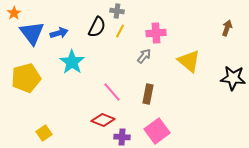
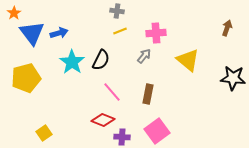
black semicircle: moved 4 px right, 33 px down
yellow line: rotated 40 degrees clockwise
yellow triangle: moved 1 px left, 1 px up
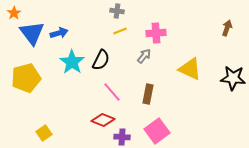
yellow triangle: moved 2 px right, 9 px down; rotated 15 degrees counterclockwise
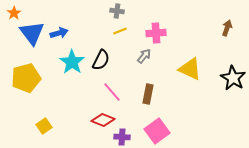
black star: rotated 25 degrees clockwise
yellow square: moved 7 px up
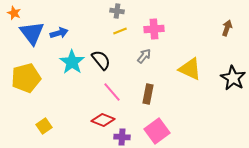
orange star: rotated 16 degrees counterclockwise
pink cross: moved 2 px left, 4 px up
black semicircle: rotated 65 degrees counterclockwise
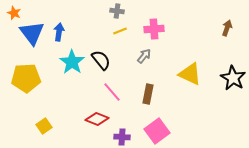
blue arrow: moved 1 px up; rotated 66 degrees counterclockwise
yellow triangle: moved 5 px down
yellow pentagon: rotated 12 degrees clockwise
red diamond: moved 6 px left, 1 px up
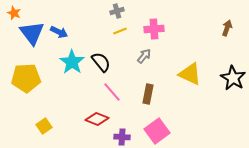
gray cross: rotated 24 degrees counterclockwise
blue arrow: rotated 108 degrees clockwise
black semicircle: moved 2 px down
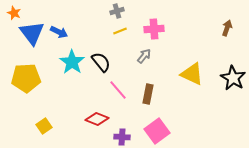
yellow triangle: moved 2 px right
pink line: moved 6 px right, 2 px up
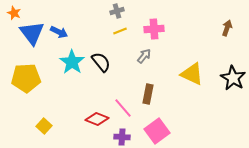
pink line: moved 5 px right, 18 px down
yellow square: rotated 14 degrees counterclockwise
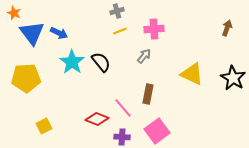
blue arrow: moved 1 px down
yellow square: rotated 21 degrees clockwise
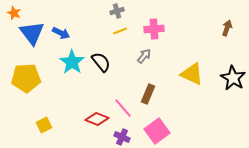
blue arrow: moved 2 px right
brown rectangle: rotated 12 degrees clockwise
yellow square: moved 1 px up
purple cross: rotated 21 degrees clockwise
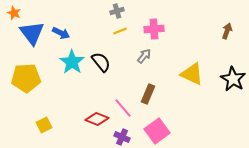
brown arrow: moved 3 px down
black star: moved 1 px down
